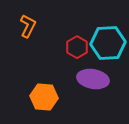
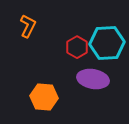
cyan hexagon: moved 1 px left
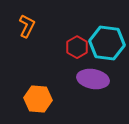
orange L-shape: moved 1 px left
cyan hexagon: rotated 12 degrees clockwise
orange hexagon: moved 6 px left, 2 px down
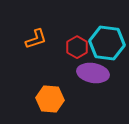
orange L-shape: moved 9 px right, 13 px down; rotated 45 degrees clockwise
purple ellipse: moved 6 px up
orange hexagon: moved 12 px right
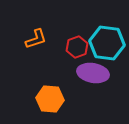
red hexagon: rotated 10 degrees clockwise
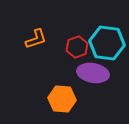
orange hexagon: moved 12 px right
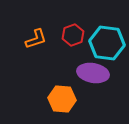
red hexagon: moved 4 px left, 12 px up
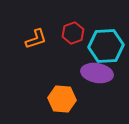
red hexagon: moved 2 px up
cyan hexagon: moved 1 px left, 3 px down; rotated 12 degrees counterclockwise
purple ellipse: moved 4 px right
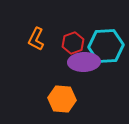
red hexagon: moved 10 px down
orange L-shape: rotated 135 degrees clockwise
purple ellipse: moved 13 px left, 11 px up; rotated 12 degrees counterclockwise
